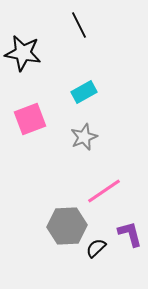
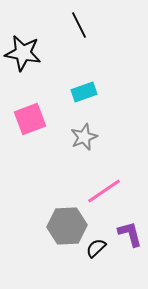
cyan rectangle: rotated 10 degrees clockwise
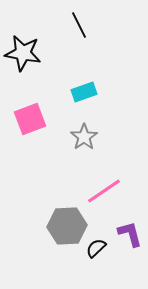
gray star: rotated 12 degrees counterclockwise
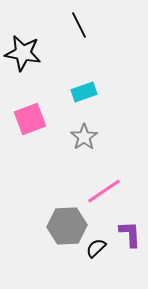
purple L-shape: rotated 12 degrees clockwise
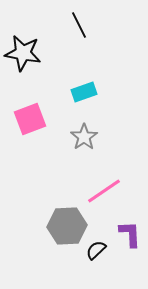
black semicircle: moved 2 px down
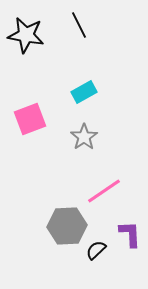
black star: moved 3 px right, 18 px up
cyan rectangle: rotated 10 degrees counterclockwise
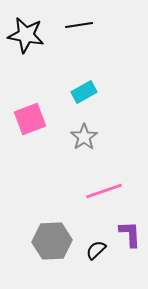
black line: rotated 72 degrees counterclockwise
pink line: rotated 15 degrees clockwise
gray hexagon: moved 15 px left, 15 px down
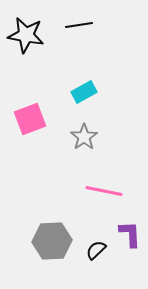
pink line: rotated 30 degrees clockwise
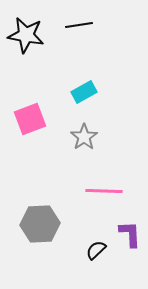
pink line: rotated 9 degrees counterclockwise
gray hexagon: moved 12 px left, 17 px up
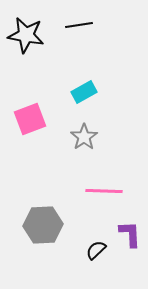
gray hexagon: moved 3 px right, 1 px down
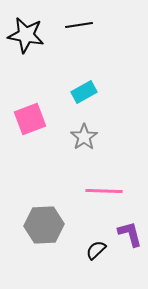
gray hexagon: moved 1 px right
purple L-shape: rotated 12 degrees counterclockwise
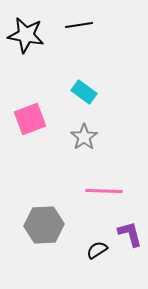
cyan rectangle: rotated 65 degrees clockwise
black semicircle: moved 1 px right; rotated 10 degrees clockwise
